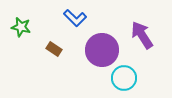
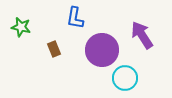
blue L-shape: rotated 55 degrees clockwise
brown rectangle: rotated 35 degrees clockwise
cyan circle: moved 1 px right
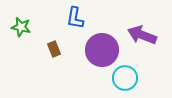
purple arrow: rotated 36 degrees counterclockwise
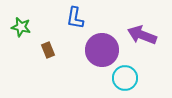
brown rectangle: moved 6 px left, 1 px down
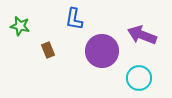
blue L-shape: moved 1 px left, 1 px down
green star: moved 1 px left, 1 px up
purple circle: moved 1 px down
cyan circle: moved 14 px right
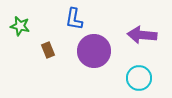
purple arrow: rotated 16 degrees counterclockwise
purple circle: moved 8 px left
